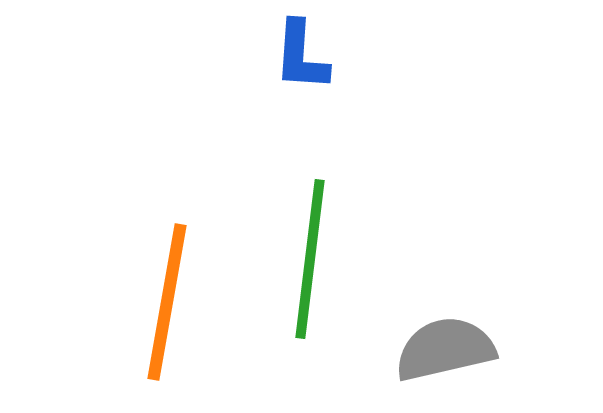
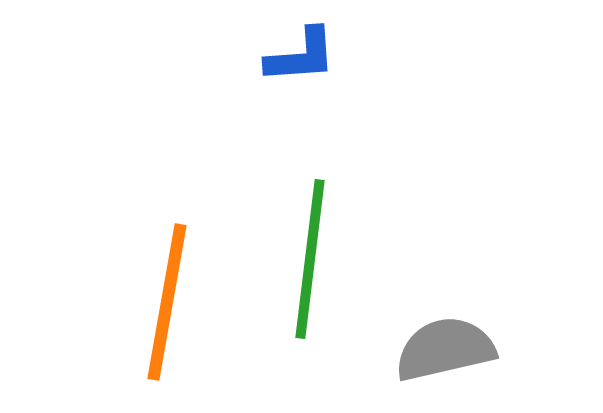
blue L-shape: rotated 98 degrees counterclockwise
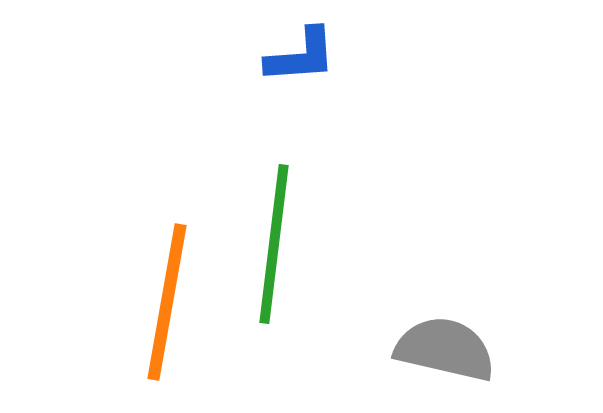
green line: moved 36 px left, 15 px up
gray semicircle: rotated 26 degrees clockwise
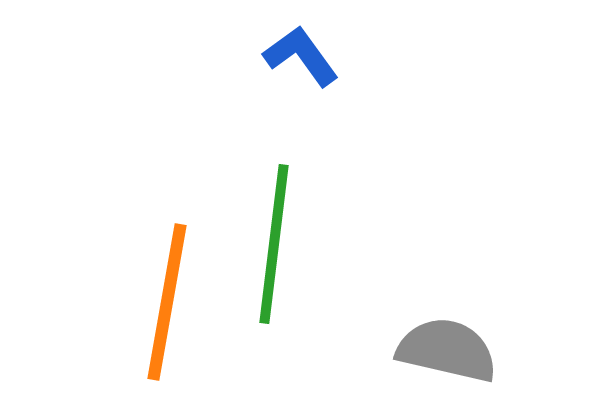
blue L-shape: rotated 122 degrees counterclockwise
gray semicircle: moved 2 px right, 1 px down
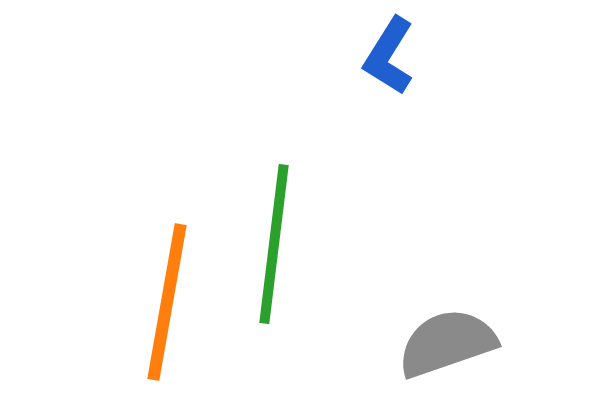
blue L-shape: moved 88 px right; rotated 112 degrees counterclockwise
gray semicircle: moved 7 px up; rotated 32 degrees counterclockwise
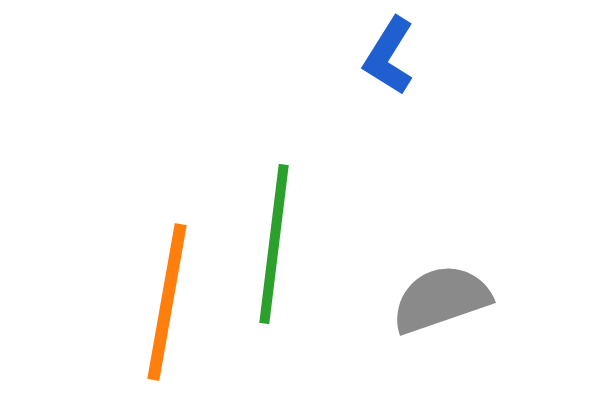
gray semicircle: moved 6 px left, 44 px up
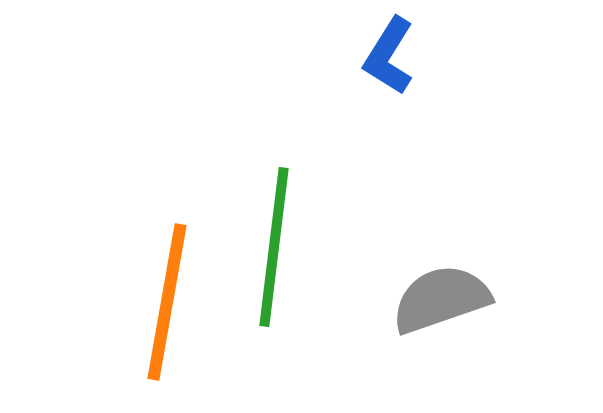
green line: moved 3 px down
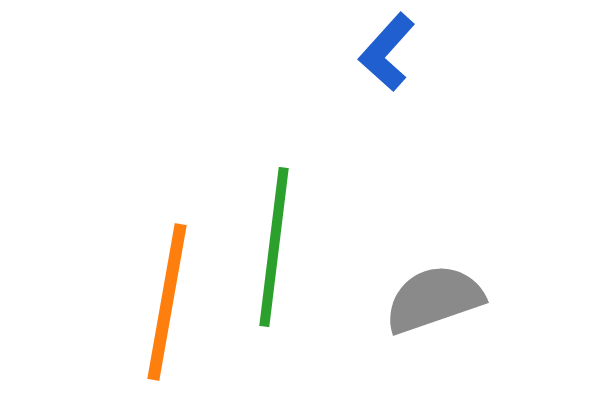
blue L-shape: moved 2 px left, 4 px up; rotated 10 degrees clockwise
gray semicircle: moved 7 px left
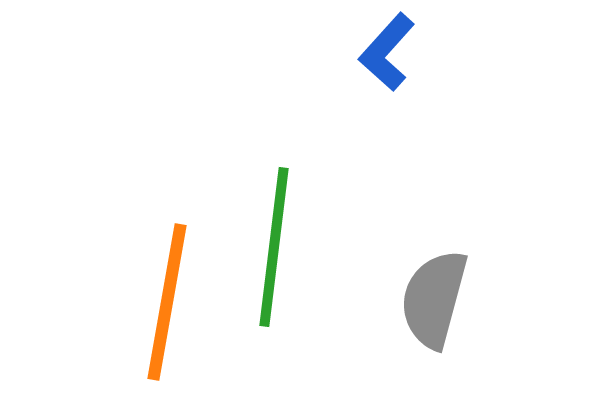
gray semicircle: rotated 56 degrees counterclockwise
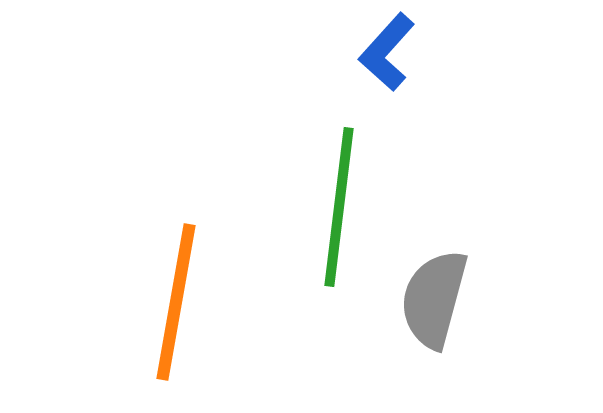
green line: moved 65 px right, 40 px up
orange line: moved 9 px right
